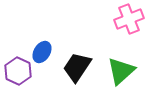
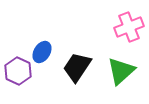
pink cross: moved 8 px down
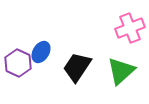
pink cross: moved 1 px right, 1 px down
blue ellipse: moved 1 px left
purple hexagon: moved 8 px up
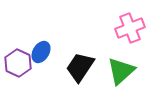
black trapezoid: moved 3 px right
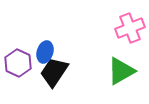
blue ellipse: moved 4 px right; rotated 15 degrees counterclockwise
black trapezoid: moved 26 px left, 5 px down
green triangle: rotated 12 degrees clockwise
